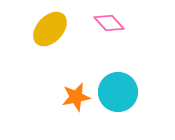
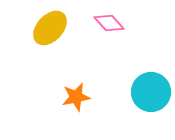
yellow ellipse: moved 1 px up
cyan circle: moved 33 px right
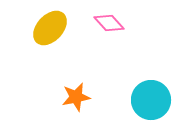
cyan circle: moved 8 px down
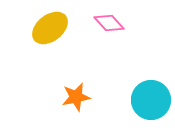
yellow ellipse: rotated 9 degrees clockwise
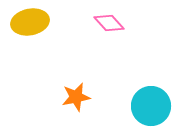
yellow ellipse: moved 20 px left, 6 px up; rotated 27 degrees clockwise
cyan circle: moved 6 px down
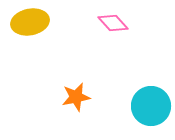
pink diamond: moved 4 px right
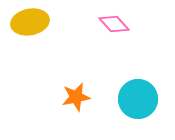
pink diamond: moved 1 px right, 1 px down
cyan circle: moved 13 px left, 7 px up
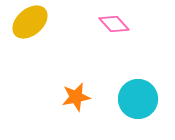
yellow ellipse: rotated 30 degrees counterclockwise
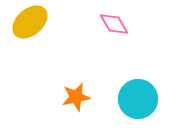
pink diamond: rotated 12 degrees clockwise
